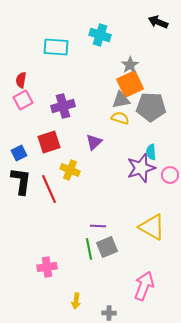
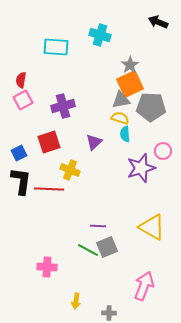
cyan semicircle: moved 26 px left, 18 px up
pink circle: moved 7 px left, 24 px up
red line: rotated 64 degrees counterclockwise
green line: moved 1 px left, 1 px down; rotated 50 degrees counterclockwise
pink cross: rotated 12 degrees clockwise
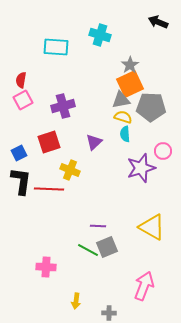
yellow semicircle: moved 3 px right, 1 px up
pink cross: moved 1 px left
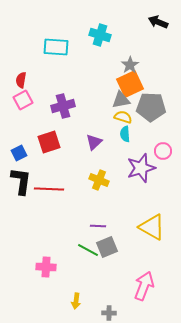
yellow cross: moved 29 px right, 10 px down
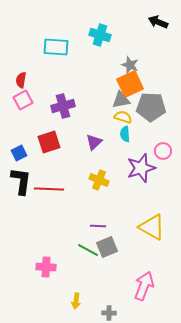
gray star: rotated 18 degrees counterclockwise
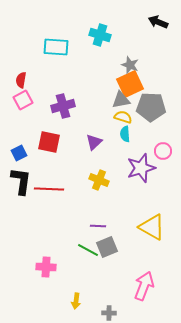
red square: rotated 30 degrees clockwise
